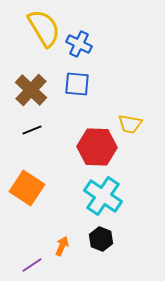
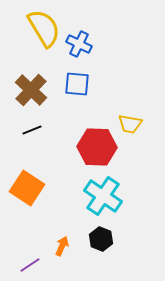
purple line: moved 2 px left
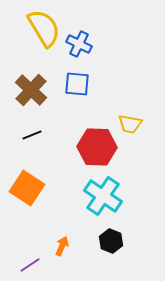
black line: moved 5 px down
black hexagon: moved 10 px right, 2 px down
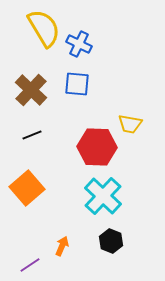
orange square: rotated 16 degrees clockwise
cyan cross: rotated 9 degrees clockwise
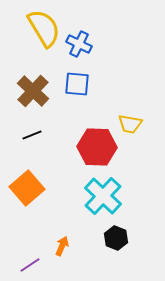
brown cross: moved 2 px right, 1 px down
black hexagon: moved 5 px right, 3 px up
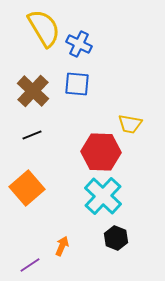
red hexagon: moved 4 px right, 5 px down
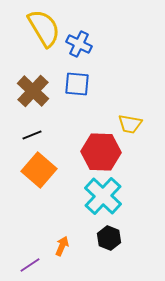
orange square: moved 12 px right, 18 px up; rotated 8 degrees counterclockwise
black hexagon: moved 7 px left
